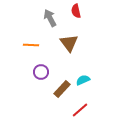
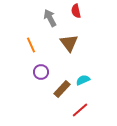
orange line: rotated 63 degrees clockwise
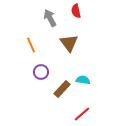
cyan semicircle: rotated 32 degrees clockwise
red line: moved 2 px right, 4 px down
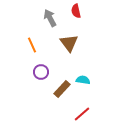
orange line: moved 1 px right
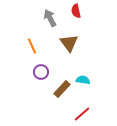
orange line: moved 1 px down
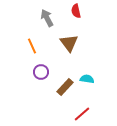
gray arrow: moved 3 px left
cyan semicircle: moved 4 px right, 1 px up
brown rectangle: moved 3 px right, 2 px up
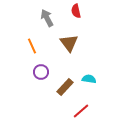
cyan semicircle: moved 2 px right
red line: moved 1 px left, 3 px up
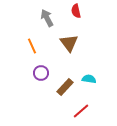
purple circle: moved 1 px down
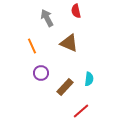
brown triangle: rotated 30 degrees counterclockwise
cyan semicircle: rotated 88 degrees clockwise
